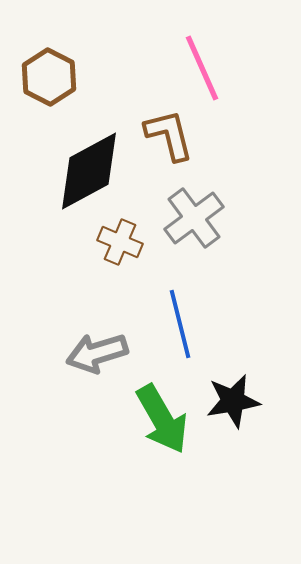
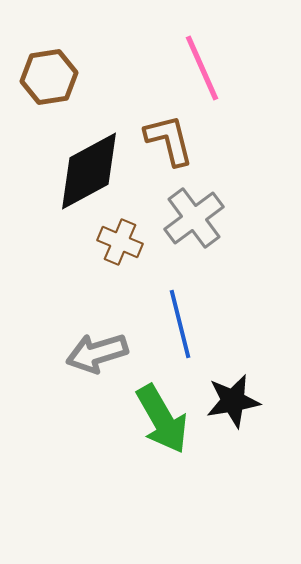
brown hexagon: rotated 24 degrees clockwise
brown L-shape: moved 5 px down
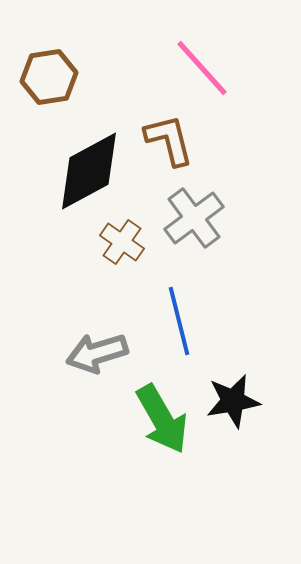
pink line: rotated 18 degrees counterclockwise
brown cross: moved 2 px right; rotated 12 degrees clockwise
blue line: moved 1 px left, 3 px up
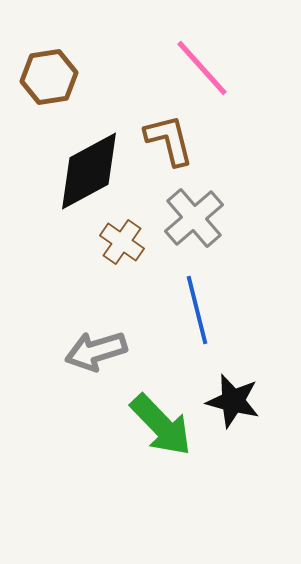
gray cross: rotated 4 degrees counterclockwise
blue line: moved 18 px right, 11 px up
gray arrow: moved 1 px left, 2 px up
black star: rotated 24 degrees clockwise
green arrow: moved 1 px left, 6 px down; rotated 14 degrees counterclockwise
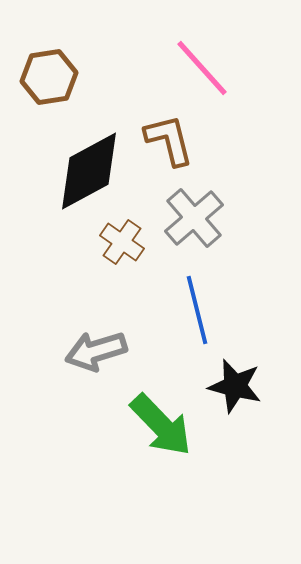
black star: moved 2 px right, 15 px up
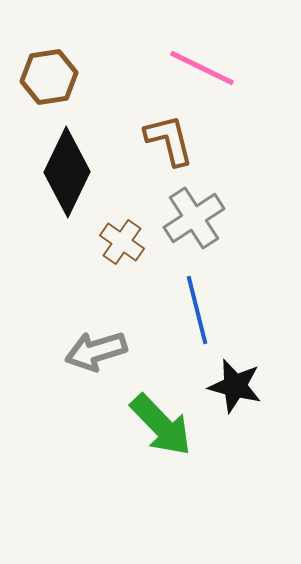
pink line: rotated 22 degrees counterclockwise
black diamond: moved 22 px left, 1 px down; rotated 36 degrees counterclockwise
gray cross: rotated 8 degrees clockwise
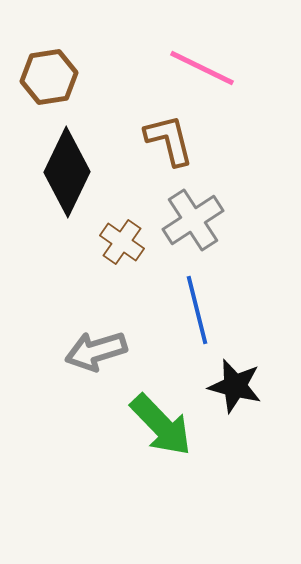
gray cross: moved 1 px left, 2 px down
